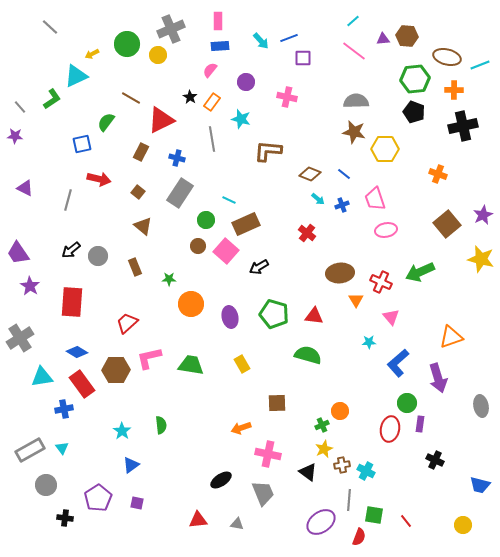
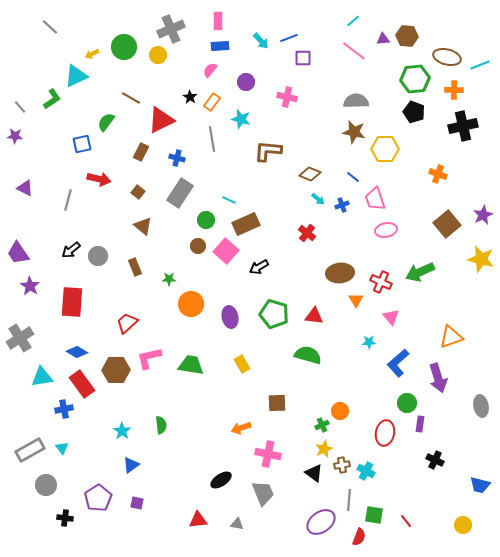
green circle at (127, 44): moved 3 px left, 3 px down
blue line at (344, 174): moved 9 px right, 3 px down
red ellipse at (390, 429): moved 5 px left, 4 px down
black triangle at (308, 472): moved 6 px right, 1 px down
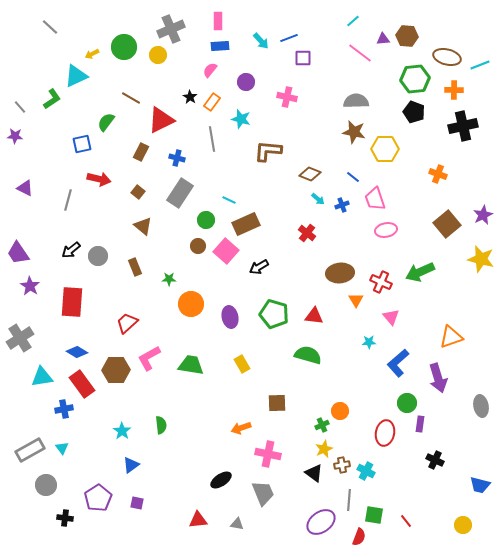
pink line at (354, 51): moved 6 px right, 2 px down
pink L-shape at (149, 358): rotated 16 degrees counterclockwise
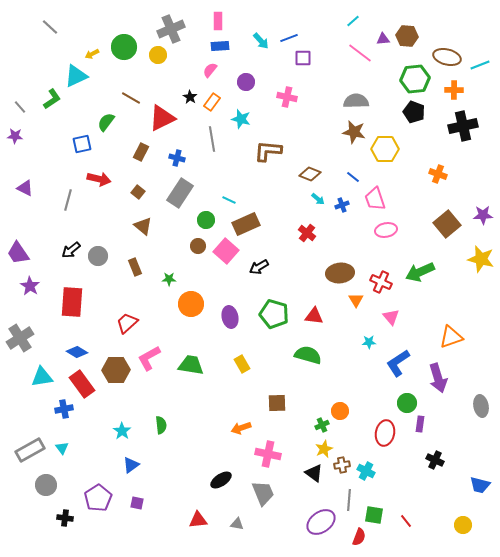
red triangle at (161, 120): moved 1 px right, 2 px up
purple star at (483, 215): rotated 24 degrees clockwise
blue L-shape at (398, 363): rotated 8 degrees clockwise
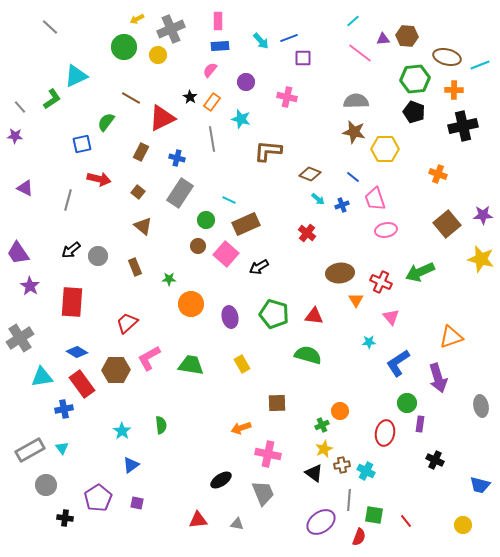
yellow arrow at (92, 54): moved 45 px right, 35 px up
pink square at (226, 251): moved 3 px down
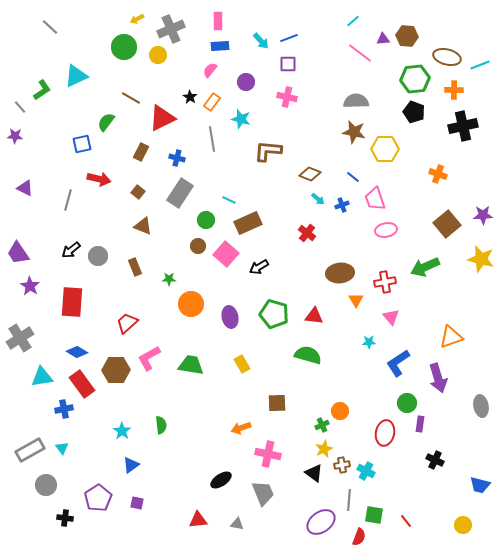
purple square at (303, 58): moved 15 px left, 6 px down
green L-shape at (52, 99): moved 10 px left, 9 px up
brown rectangle at (246, 224): moved 2 px right, 1 px up
brown triangle at (143, 226): rotated 18 degrees counterclockwise
green arrow at (420, 272): moved 5 px right, 5 px up
red cross at (381, 282): moved 4 px right; rotated 35 degrees counterclockwise
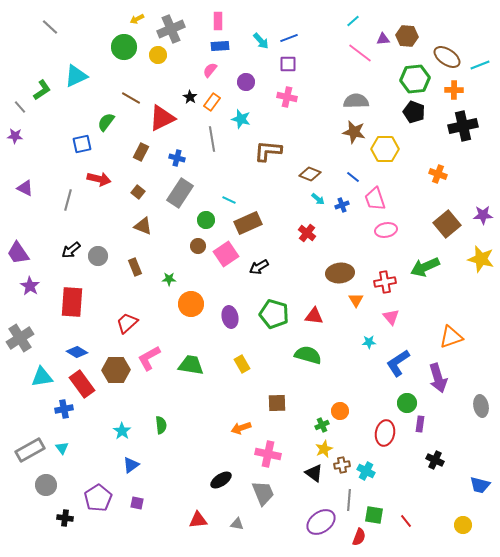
brown ellipse at (447, 57): rotated 20 degrees clockwise
pink square at (226, 254): rotated 15 degrees clockwise
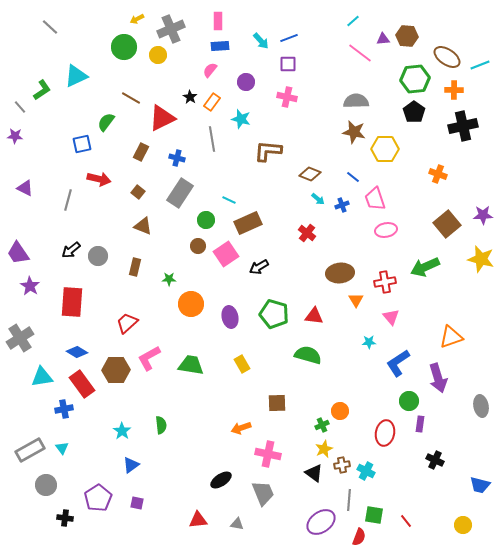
black pentagon at (414, 112): rotated 15 degrees clockwise
brown rectangle at (135, 267): rotated 36 degrees clockwise
green circle at (407, 403): moved 2 px right, 2 px up
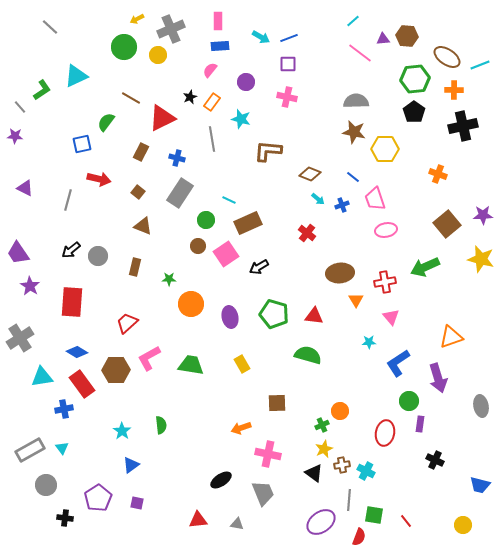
cyan arrow at (261, 41): moved 4 px up; rotated 18 degrees counterclockwise
black star at (190, 97): rotated 16 degrees clockwise
